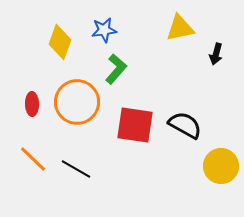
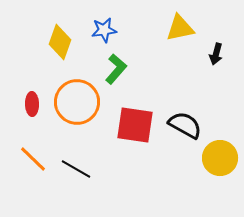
yellow circle: moved 1 px left, 8 px up
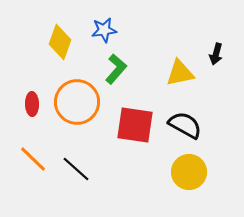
yellow triangle: moved 45 px down
yellow circle: moved 31 px left, 14 px down
black line: rotated 12 degrees clockwise
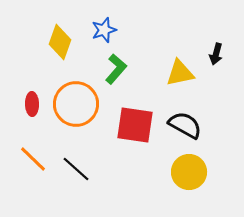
blue star: rotated 10 degrees counterclockwise
orange circle: moved 1 px left, 2 px down
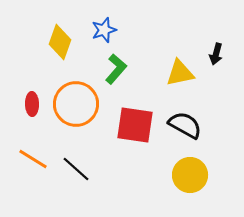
orange line: rotated 12 degrees counterclockwise
yellow circle: moved 1 px right, 3 px down
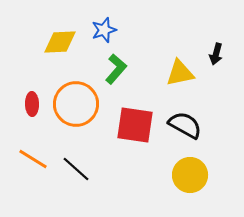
yellow diamond: rotated 68 degrees clockwise
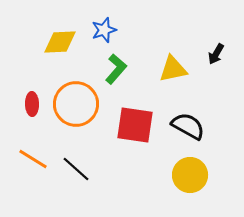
black arrow: rotated 15 degrees clockwise
yellow triangle: moved 7 px left, 4 px up
black semicircle: moved 3 px right, 1 px down
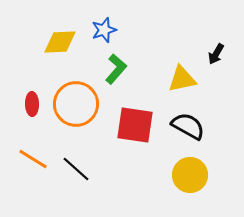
yellow triangle: moved 9 px right, 10 px down
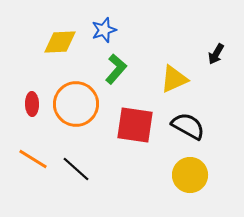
yellow triangle: moved 8 px left; rotated 12 degrees counterclockwise
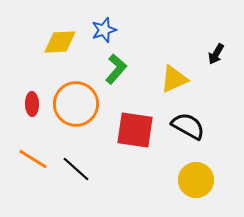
red square: moved 5 px down
yellow circle: moved 6 px right, 5 px down
